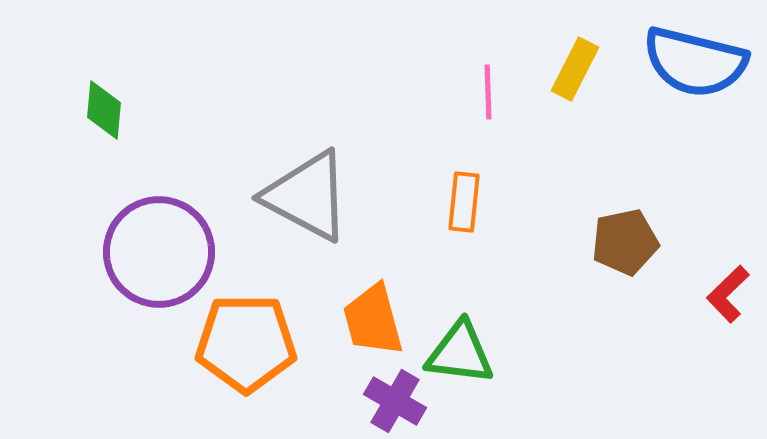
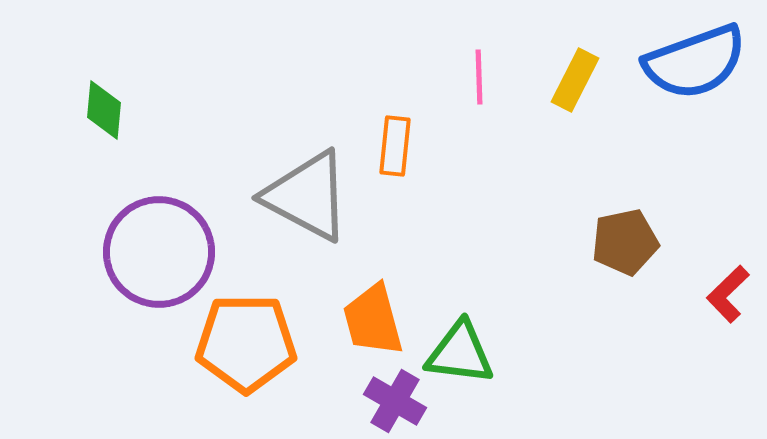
blue semicircle: rotated 34 degrees counterclockwise
yellow rectangle: moved 11 px down
pink line: moved 9 px left, 15 px up
orange rectangle: moved 69 px left, 56 px up
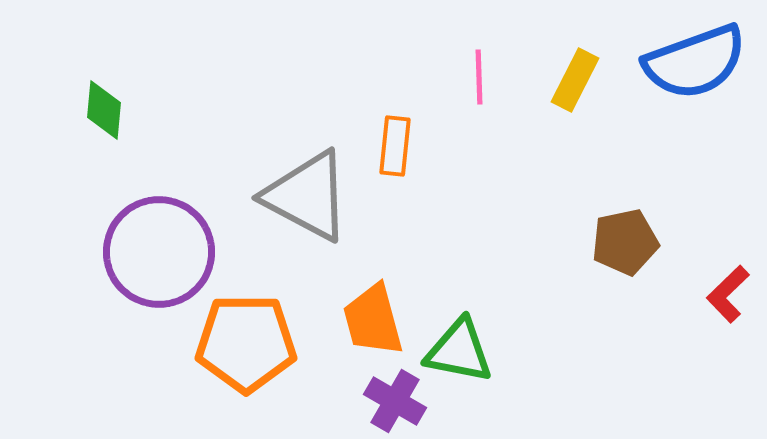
green triangle: moved 1 px left, 2 px up; rotated 4 degrees clockwise
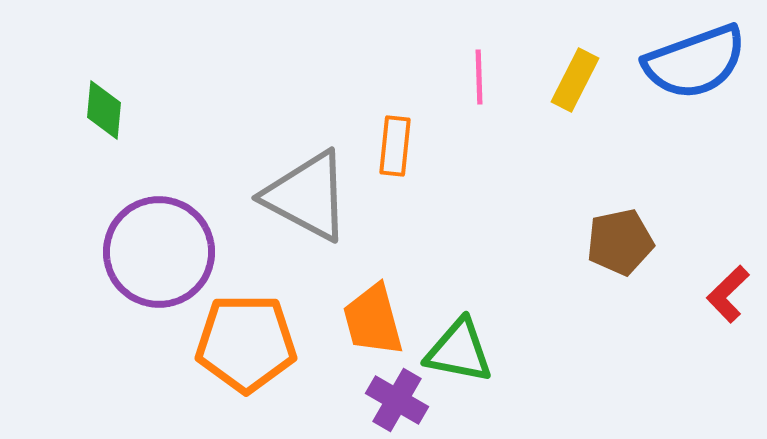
brown pentagon: moved 5 px left
purple cross: moved 2 px right, 1 px up
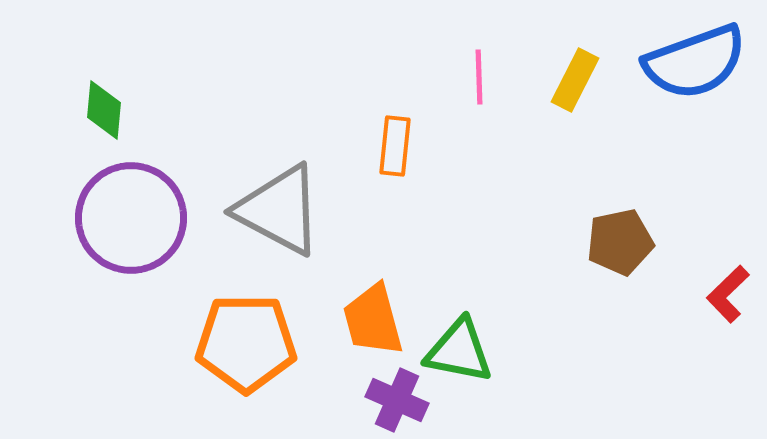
gray triangle: moved 28 px left, 14 px down
purple circle: moved 28 px left, 34 px up
purple cross: rotated 6 degrees counterclockwise
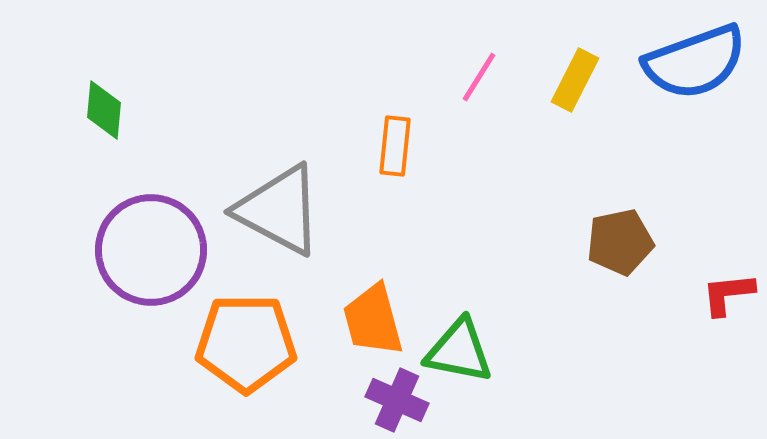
pink line: rotated 34 degrees clockwise
purple circle: moved 20 px right, 32 px down
red L-shape: rotated 38 degrees clockwise
